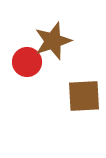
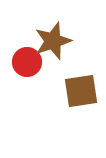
brown square: moved 3 px left, 5 px up; rotated 6 degrees counterclockwise
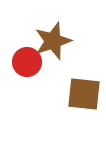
brown square: moved 3 px right, 3 px down; rotated 15 degrees clockwise
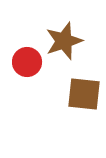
brown star: moved 11 px right
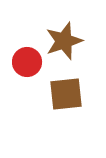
brown square: moved 18 px left; rotated 12 degrees counterclockwise
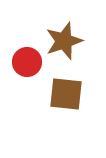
brown square: rotated 12 degrees clockwise
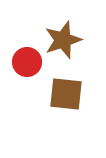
brown star: moved 1 px left, 1 px up
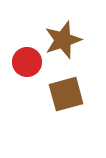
brown square: rotated 21 degrees counterclockwise
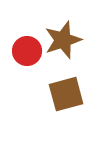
red circle: moved 11 px up
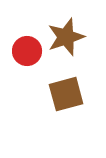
brown star: moved 3 px right, 3 px up
